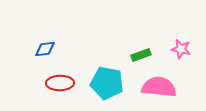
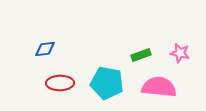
pink star: moved 1 px left, 4 px down
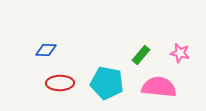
blue diamond: moved 1 px right, 1 px down; rotated 10 degrees clockwise
green rectangle: rotated 30 degrees counterclockwise
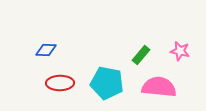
pink star: moved 2 px up
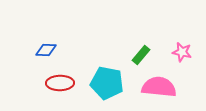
pink star: moved 2 px right, 1 px down
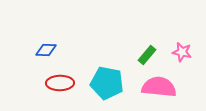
green rectangle: moved 6 px right
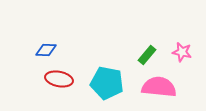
red ellipse: moved 1 px left, 4 px up; rotated 12 degrees clockwise
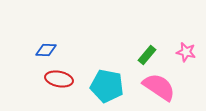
pink star: moved 4 px right
cyan pentagon: moved 3 px down
pink semicircle: rotated 28 degrees clockwise
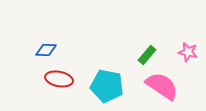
pink star: moved 2 px right
pink semicircle: moved 3 px right, 1 px up
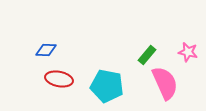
pink semicircle: moved 3 px right, 3 px up; rotated 32 degrees clockwise
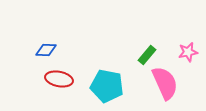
pink star: rotated 24 degrees counterclockwise
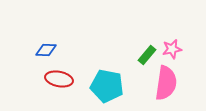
pink star: moved 16 px left, 3 px up
pink semicircle: moved 1 px right; rotated 32 degrees clockwise
